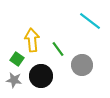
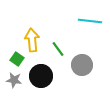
cyan line: rotated 30 degrees counterclockwise
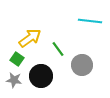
yellow arrow: moved 2 px left, 2 px up; rotated 60 degrees clockwise
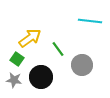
black circle: moved 1 px down
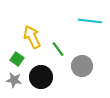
yellow arrow: moved 2 px right, 1 px up; rotated 80 degrees counterclockwise
gray circle: moved 1 px down
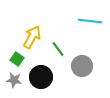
yellow arrow: rotated 55 degrees clockwise
